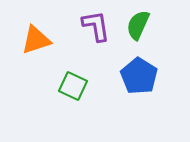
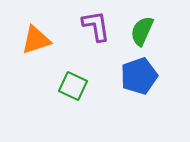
green semicircle: moved 4 px right, 6 px down
blue pentagon: rotated 21 degrees clockwise
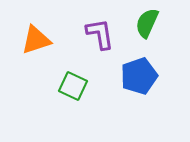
purple L-shape: moved 4 px right, 8 px down
green semicircle: moved 5 px right, 8 px up
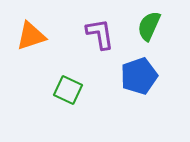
green semicircle: moved 2 px right, 3 px down
orange triangle: moved 5 px left, 4 px up
green square: moved 5 px left, 4 px down
